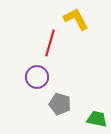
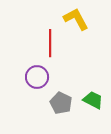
red line: rotated 16 degrees counterclockwise
gray pentagon: moved 1 px right, 1 px up; rotated 10 degrees clockwise
green trapezoid: moved 4 px left, 19 px up; rotated 15 degrees clockwise
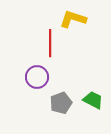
yellow L-shape: moved 3 px left; rotated 44 degrees counterclockwise
gray pentagon: rotated 25 degrees clockwise
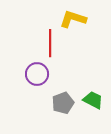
purple circle: moved 3 px up
gray pentagon: moved 2 px right
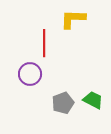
yellow L-shape: rotated 16 degrees counterclockwise
red line: moved 6 px left
purple circle: moved 7 px left
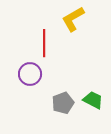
yellow L-shape: rotated 32 degrees counterclockwise
